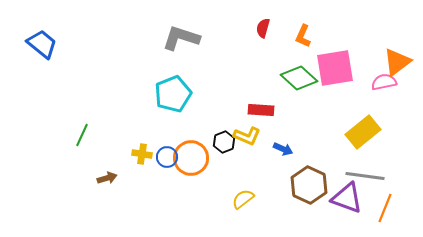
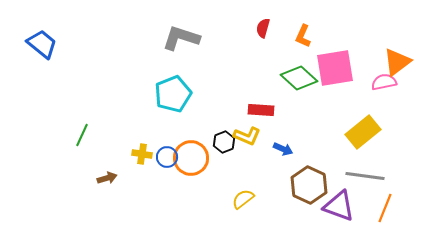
purple triangle: moved 8 px left, 8 px down
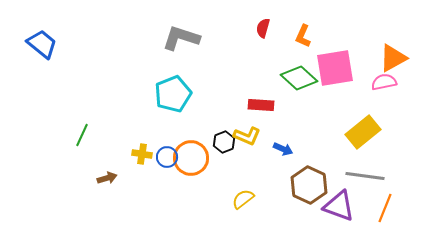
orange triangle: moved 4 px left, 4 px up; rotated 8 degrees clockwise
red rectangle: moved 5 px up
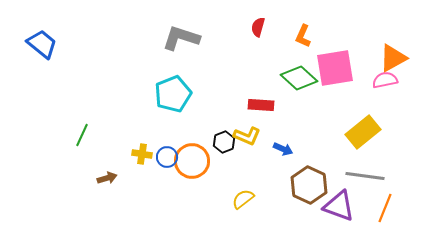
red semicircle: moved 5 px left, 1 px up
pink semicircle: moved 1 px right, 2 px up
orange circle: moved 1 px right, 3 px down
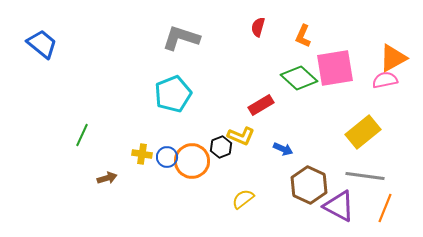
red rectangle: rotated 35 degrees counterclockwise
yellow L-shape: moved 6 px left
black hexagon: moved 3 px left, 5 px down
purple triangle: rotated 8 degrees clockwise
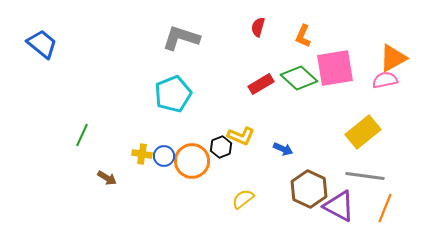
red rectangle: moved 21 px up
blue circle: moved 3 px left, 1 px up
brown arrow: rotated 48 degrees clockwise
brown hexagon: moved 4 px down
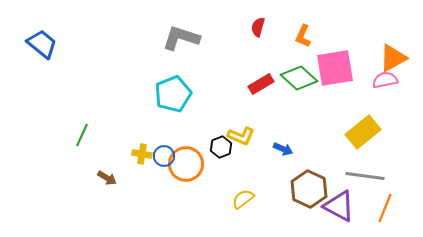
orange circle: moved 6 px left, 3 px down
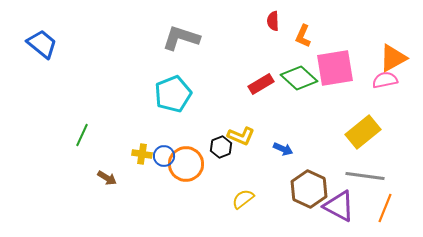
red semicircle: moved 15 px right, 6 px up; rotated 18 degrees counterclockwise
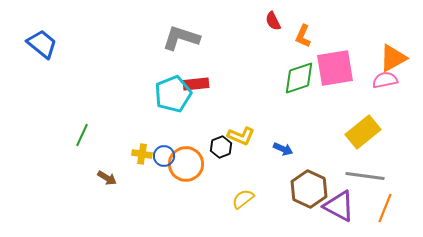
red semicircle: rotated 24 degrees counterclockwise
green diamond: rotated 60 degrees counterclockwise
red rectangle: moved 65 px left; rotated 25 degrees clockwise
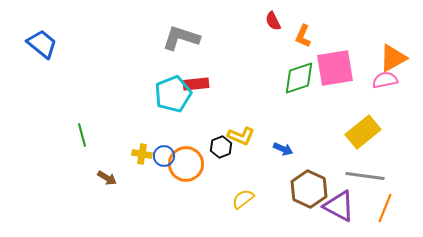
green line: rotated 40 degrees counterclockwise
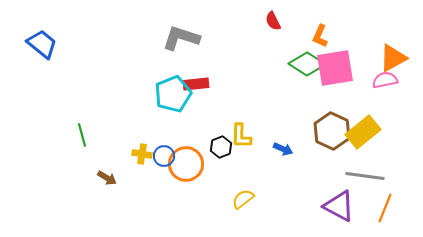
orange L-shape: moved 17 px right
green diamond: moved 8 px right, 14 px up; rotated 51 degrees clockwise
yellow L-shape: rotated 68 degrees clockwise
brown hexagon: moved 23 px right, 58 px up
